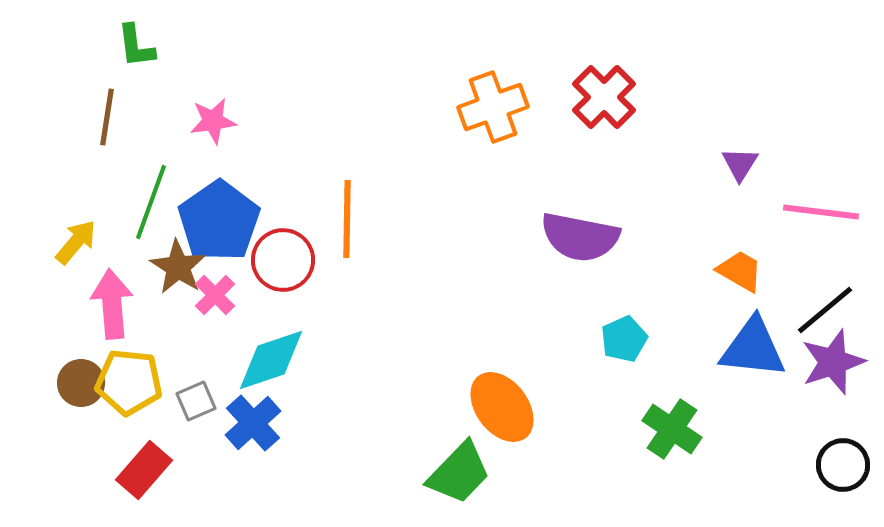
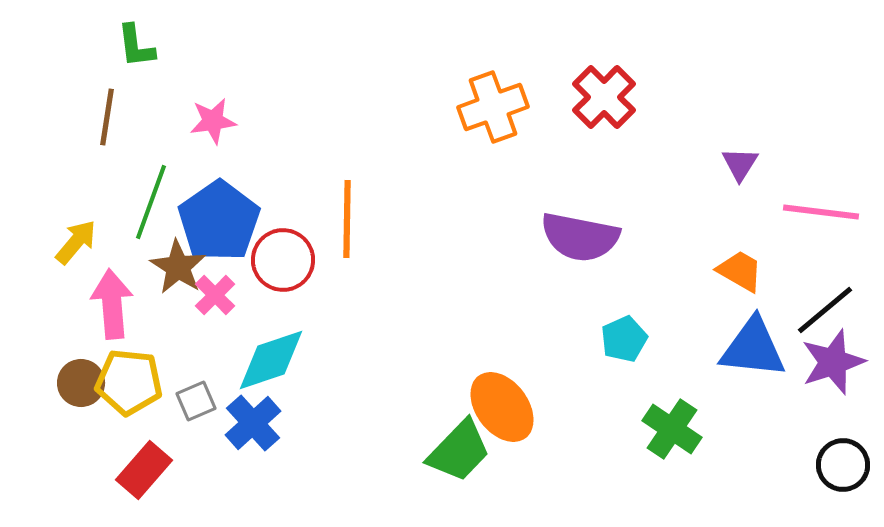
green trapezoid: moved 22 px up
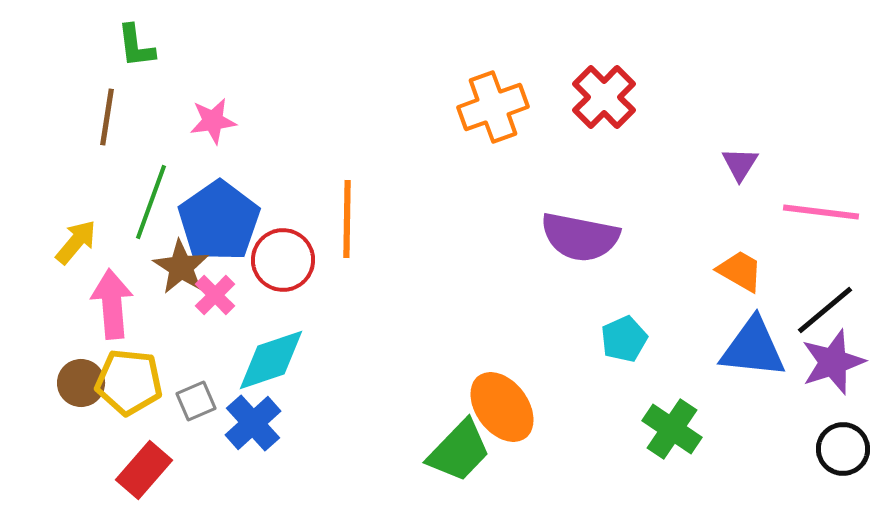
brown star: moved 3 px right
black circle: moved 16 px up
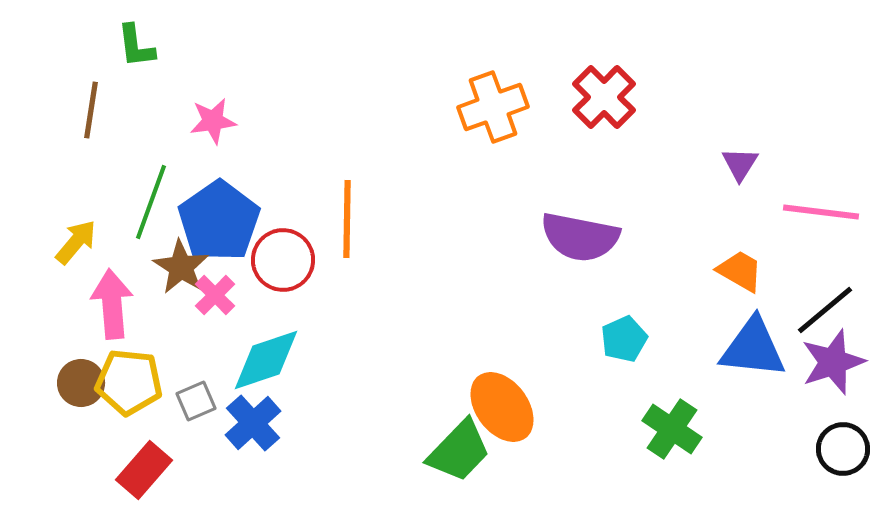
brown line: moved 16 px left, 7 px up
cyan diamond: moved 5 px left
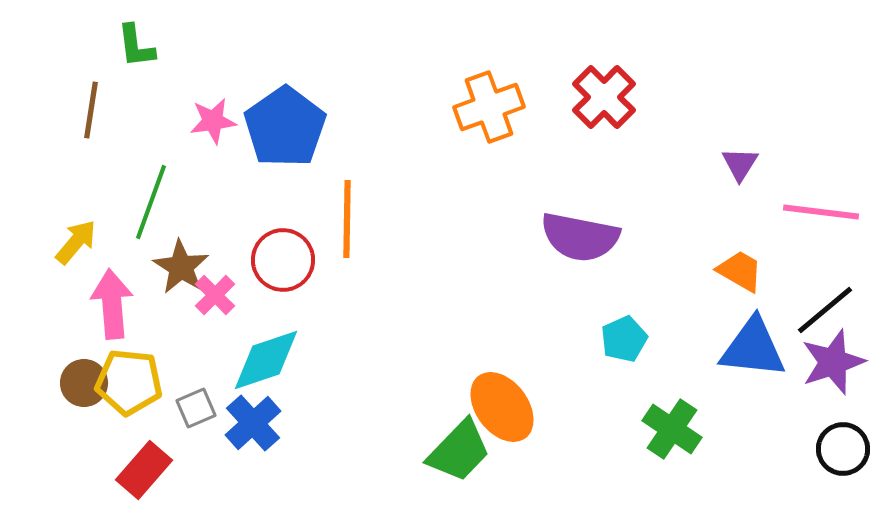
orange cross: moved 4 px left
blue pentagon: moved 66 px right, 94 px up
brown circle: moved 3 px right
gray square: moved 7 px down
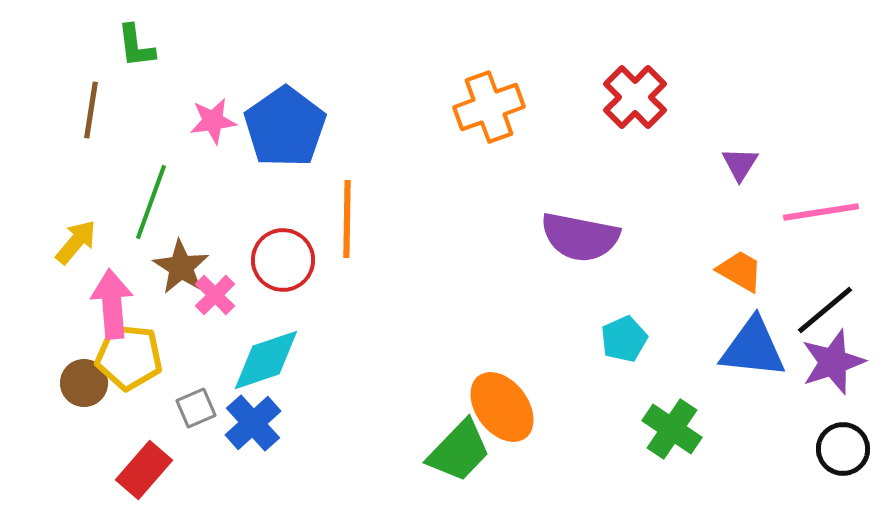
red cross: moved 31 px right
pink line: rotated 16 degrees counterclockwise
yellow pentagon: moved 25 px up
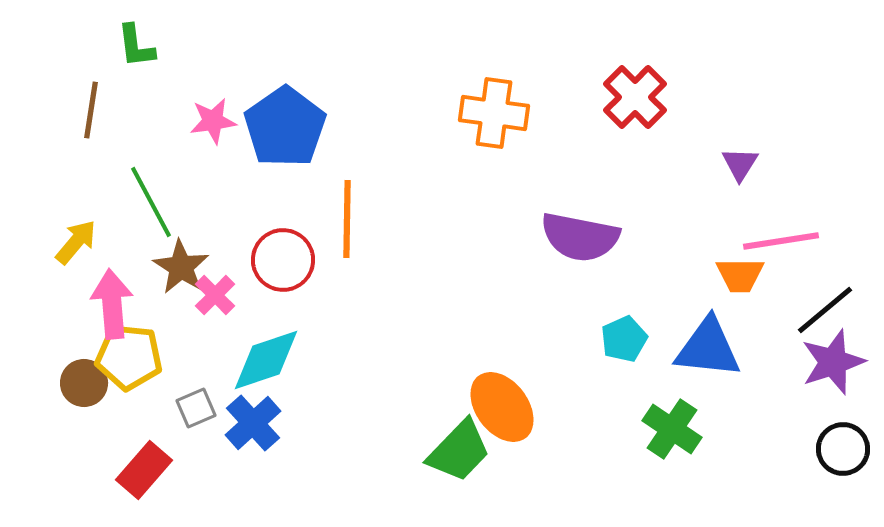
orange cross: moved 5 px right, 6 px down; rotated 28 degrees clockwise
green line: rotated 48 degrees counterclockwise
pink line: moved 40 px left, 29 px down
orange trapezoid: moved 4 px down; rotated 150 degrees clockwise
blue triangle: moved 45 px left
